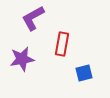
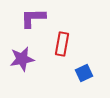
purple L-shape: rotated 28 degrees clockwise
blue square: rotated 12 degrees counterclockwise
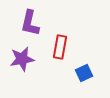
purple L-shape: moved 3 px left, 5 px down; rotated 76 degrees counterclockwise
red rectangle: moved 2 px left, 3 px down
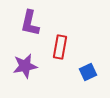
purple star: moved 3 px right, 7 px down
blue square: moved 4 px right, 1 px up
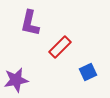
red rectangle: rotated 35 degrees clockwise
purple star: moved 9 px left, 14 px down
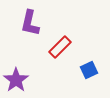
blue square: moved 1 px right, 2 px up
purple star: rotated 25 degrees counterclockwise
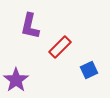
purple L-shape: moved 3 px down
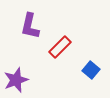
blue square: moved 2 px right; rotated 24 degrees counterclockwise
purple star: rotated 15 degrees clockwise
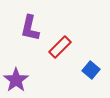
purple L-shape: moved 2 px down
purple star: rotated 15 degrees counterclockwise
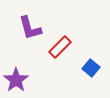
purple L-shape: rotated 28 degrees counterclockwise
blue square: moved 2 px up
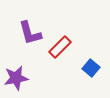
purple L-shape: moved 5 px down
purple star: moved 2 px up; rotated 25 degrees clockwise
